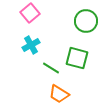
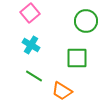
cyan cross: rotated 30 degrees counterclockwise
green square: rotated 15 degrees counterclockwise
green line: moved 17 px left, 8 px down
orange trapezoid: moved 3 px right, 3 px up
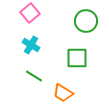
orange trapezoid: moved 1 px right, 2 px down
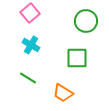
green line: moved 6 px left, 2 px down
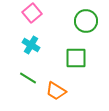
pink square: moved 2 px right
green square: moved 1 px left
orange trapezoid: moved 7 px left, 2 px up
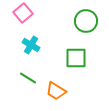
pink square: moved 9 px left
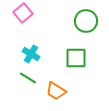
cyan cross: moved 9 px down
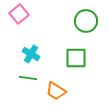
pink square: moved 4 px left, 1 px down
green line: rotated 24 degrees counterclockwise
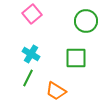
pink square: moved 13 px right
green line: rotated 72 degrees counterclockwise
